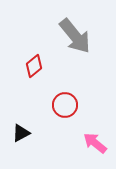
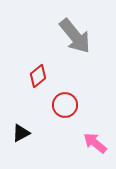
red diamond: moved 4 px right, 10 px down
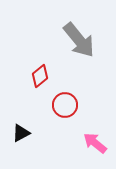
gray arrow: moved 4 px right, 4 px down
red diamond: moved 2 px right
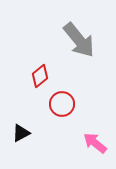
red circle: moved 3 px left, 1 px up
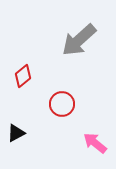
gray arrow: rotated 87 degrees clockwise
red diamond: moved 17 px left
black triangle: moved 5 px left
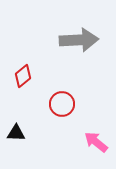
gray arrow: rotated 141 degrees counterclockwise
black triangle: rotated 30 degrees clockwise
pink arrow: moved 1 px right, 1 px up
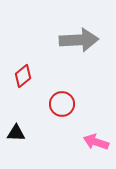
pink arrow: rotated 20 degrees counterclockwise
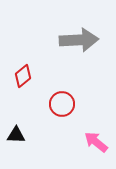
black triangle: moved 2 px down
pink arrow: rotated 20 degrees clockwise
